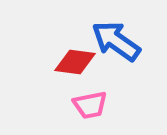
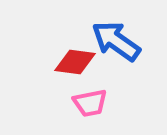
pink trapezoid: moved 2 px up
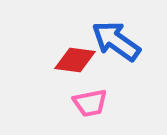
red diamond: moved 2 px up
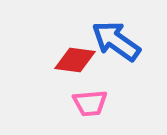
pink trapezoid: rotated 6 degrees clockwise
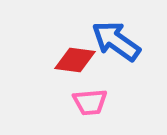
pink trapezoid: moved 1 px up
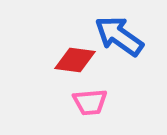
blue arrow: moved 3 px right, 5 px up
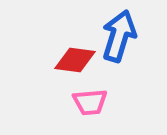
blue arrow: rotated 72 degrees clockwise
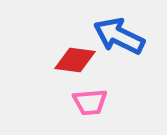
blue arrow: rotated 81 degrees counterclockwise
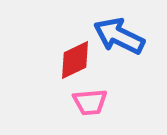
red diamond: rotated 33 degrees counterclockwise
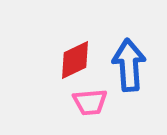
blue arrow: moved 10 px right, 29 px down; rotated 60 degrees clockwise
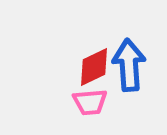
red diamond: moved 19 px right, 7 px down
